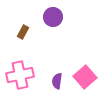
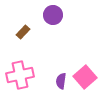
purple circle: moved 2 px up
brown rectangle: rotated 16 degrees clockwise
purple semicircle: moved 4 px right
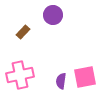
pink square: rotated 30 degrees clockwise
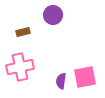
brown rectangle: rotated 32 degrees clockwise
pink cross: moved 8 px up
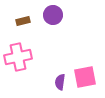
brown rectangle: moved 11 px up
pink cross: moved 2 px left, 10 px up
purple semicircle: moved 1 px left, 1 px down
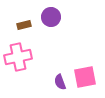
purple circle: moved 2 px left, 2 px down
brown rectangle: moved 1 px right, 4 px down
purple semicircle: rotated 28 degrees counterclockwise
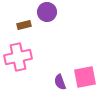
purple circle: moved 4 px left, 5 px up
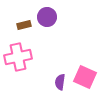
purple circle: moved 5 px down
pink square: rotated 35 degrees clockwise
purple semicircle: rotated 28 degrees clockwise
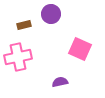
purple circle: moved 4 px right, 3 px up
pink square: moved 5 px left, 28 px up
purple semicircle: rotated 70 degrees clockwise
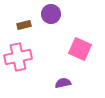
purple semicircle: moved 3 px right, 1 px down
